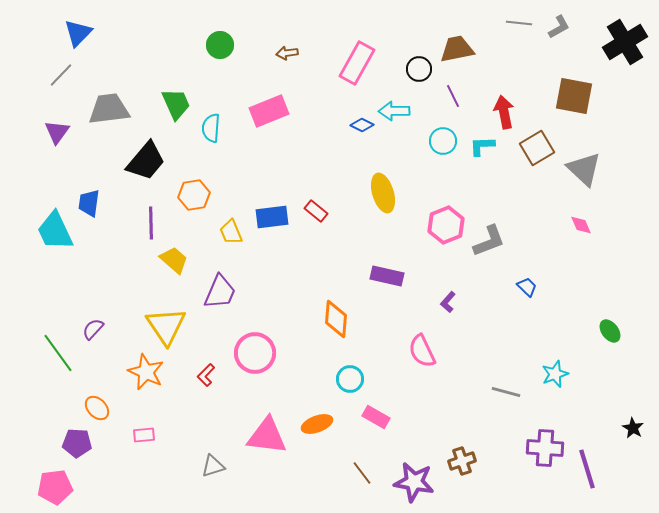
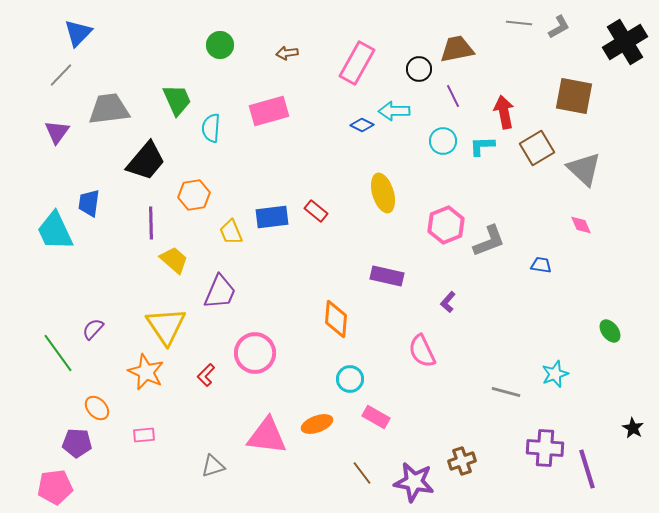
green trapezoid at (176, 104): moved 1 px right, 4 px up
pink rectangle at (269, 111): rotated 6 degrees clockwise
blue trapezoid at (527, 287): moved 14 px right, 22 px up; rotated 35 degrees counterclockwise
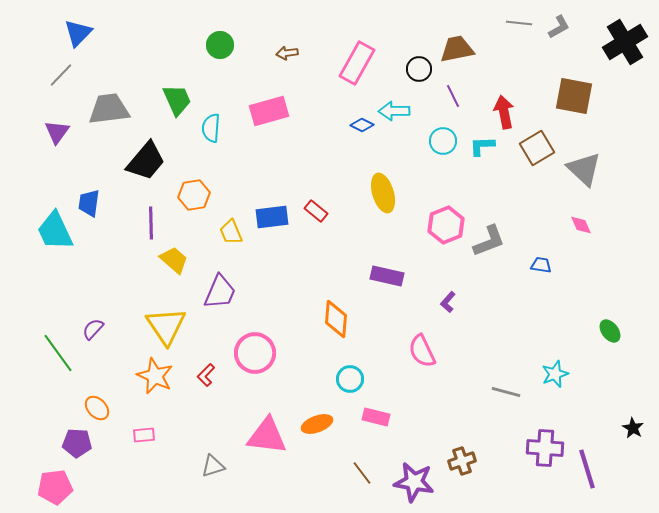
orange star at (146, 372): moved 9 px right, 4 px down
pink rectangle at (376, 417): rotated 16 degrees counterclockwise
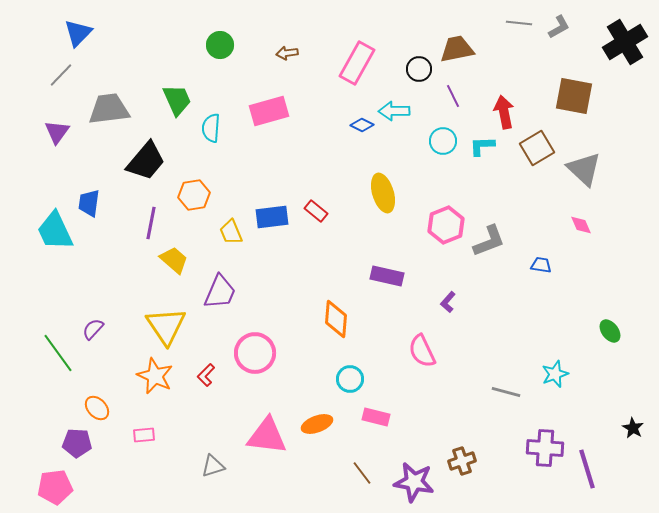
purple line at (151, 223): rotated 12 degrees clockwise
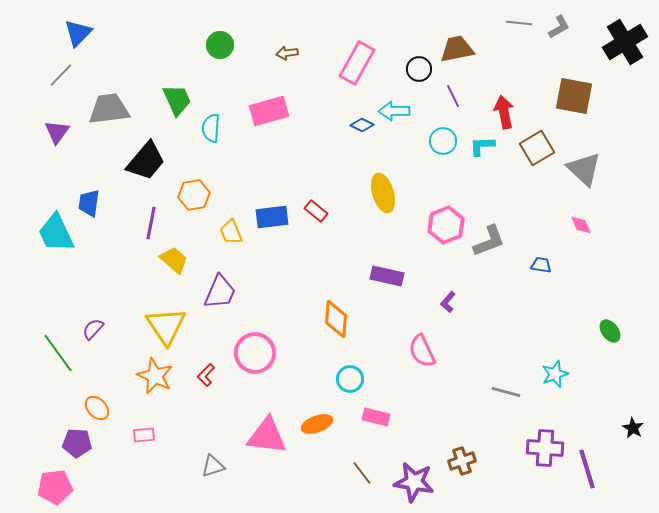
cyan trapezoid at (55, 231): moved 1 px right, 2 px down
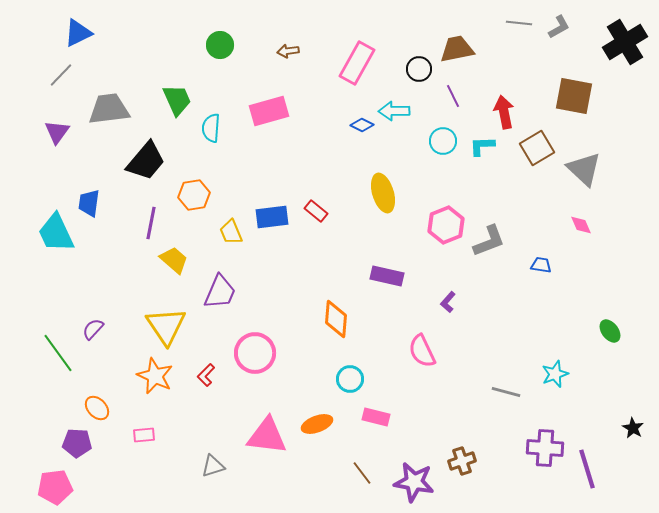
blue triangle at (78, 33): rotated 20 degrees clockwise
brown arrow at (287, 53): moved 1 px right, 2 px up
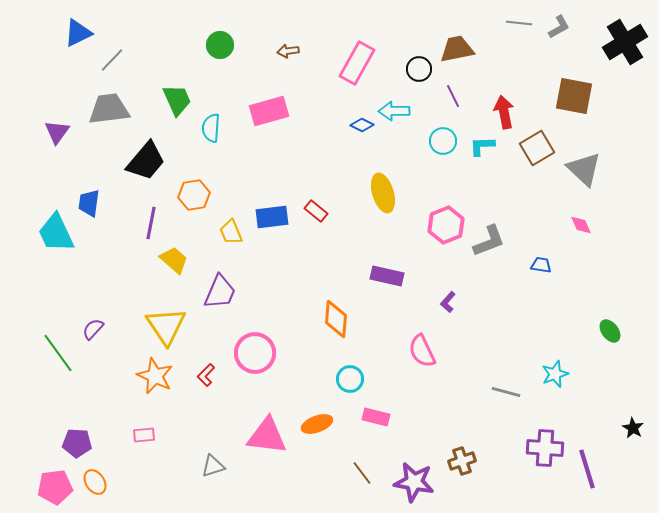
gray line at (61, 75): moved 51 px right, 15 px up
orange ellipse at (97, 408): moved 2 px left, 74 px down; rotated 10 degrees clockwise
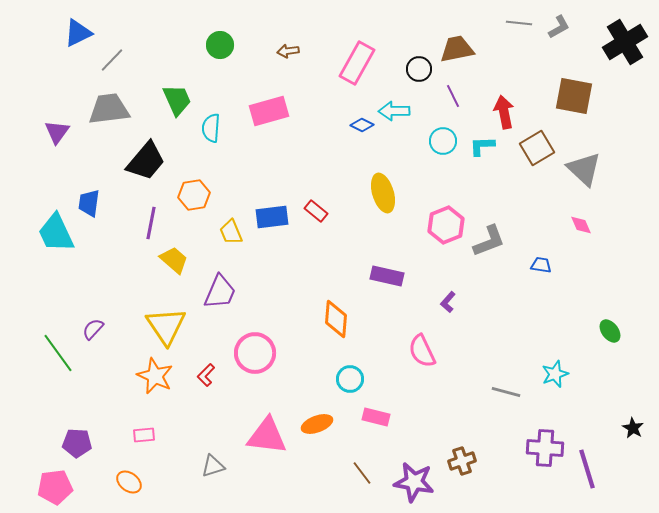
orange ellipse at (95, 482): moved 34 px right; rotated 20 degrees counterclockwise
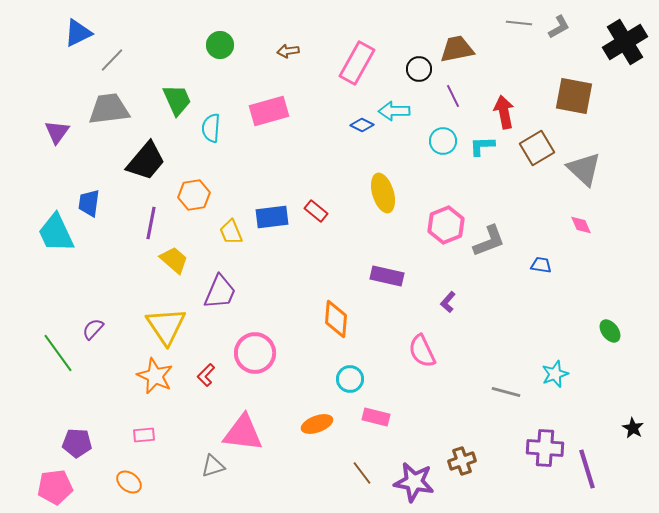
pink triangle at (267, 436): moved 24 px left, 3 px up
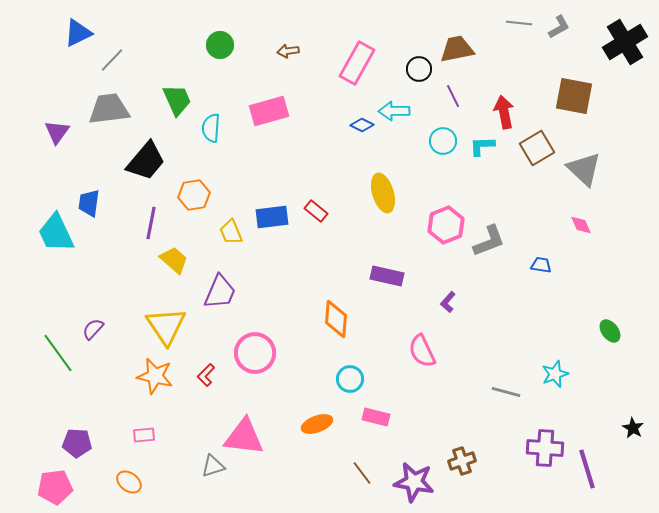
orange star at (155, 376): rotated 12 degrees counterclockwise
pink triangle at (243, 433): moved 1 px right, 4 px down
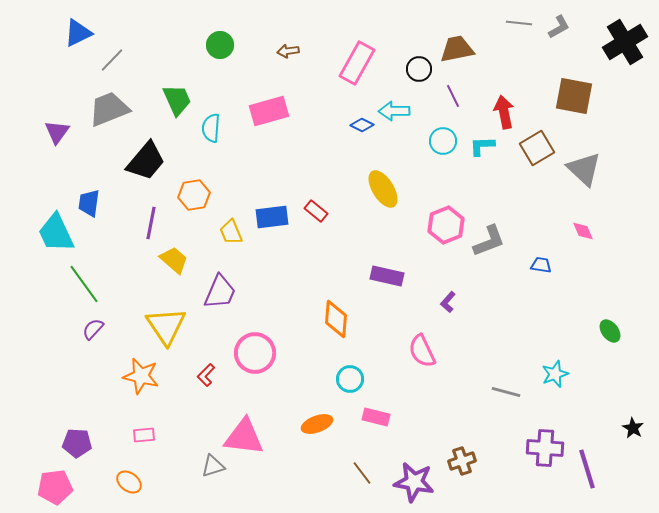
gray trapezoid at (109, 109): rotated 15 degrees counterclockwise
yellow ellipse at (383, 193): moved 4 px up; rotated 15 degrees counterclockwise
pink diamond at (581, 225): moved 2 px right, 6 px down
green line at (58, 353): moved 26 px right, 69 px up
orange star at (155, 376): moved 14 px left
